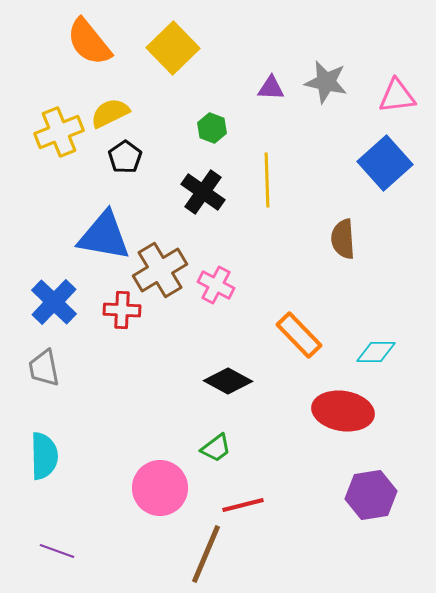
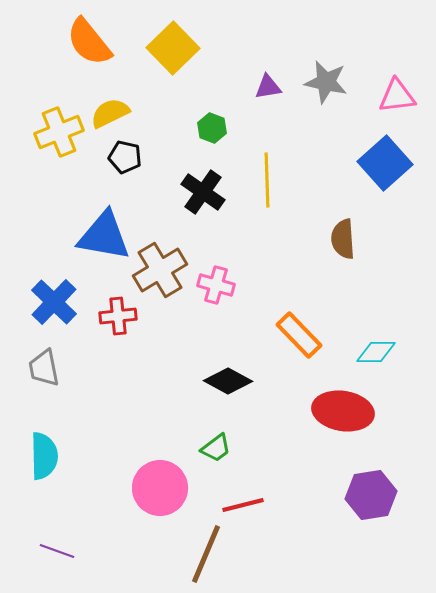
purple triangle: moved 3 px left, 1 px up; rotated 12 degrees counterclockwise
black pentagon: rotated 24 degrees counterclockwise
pink cross: rotated 12 degrees counterclockwise
red cross: moved 4 px left, 6 px down; rotated 9 degrees counterclockwise
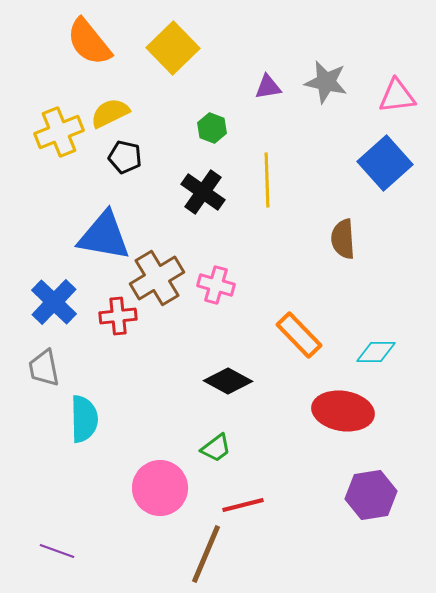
brown cross: moved 3 px left, 8 px down
cyan semicircle: moved 40 px right, 37 px up
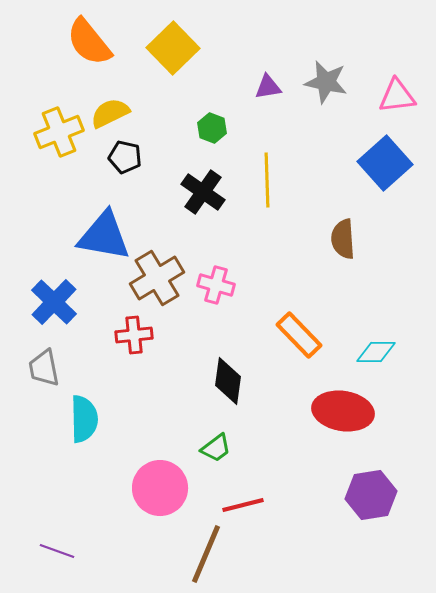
red cross: moved 16 px right, 19 px down
black diamond: rotated 69 degrees clockwise
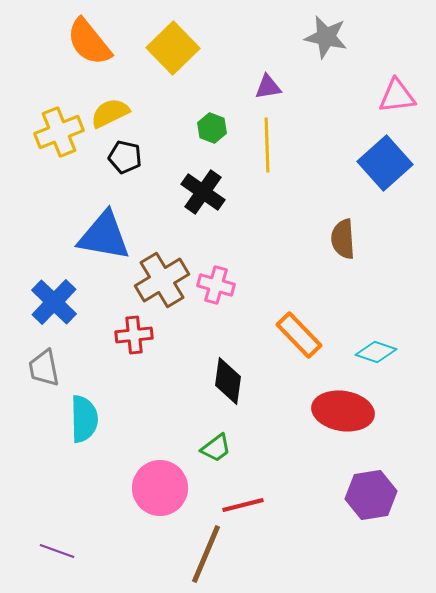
gray star: moved 45 px up
yellow line: moved 35 px up
brown cross: moved 5 px right, 2 px down
cyan diamond: rotated 18 degrees clockwise
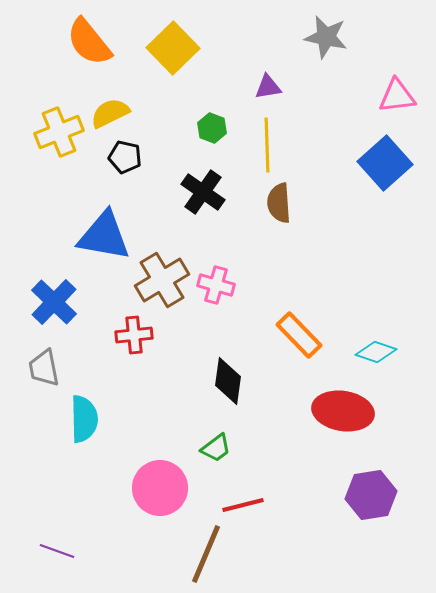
brown semicircle: moved 64 px left, 36 px up
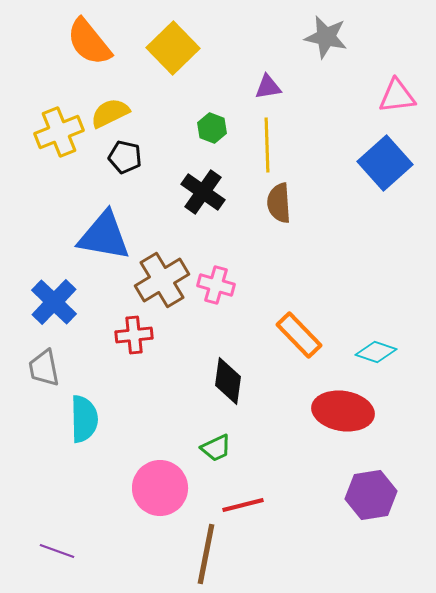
green trapezoid: rotated 12 degrees clockwise
brown line: rotated 12 degrees counterclockwise
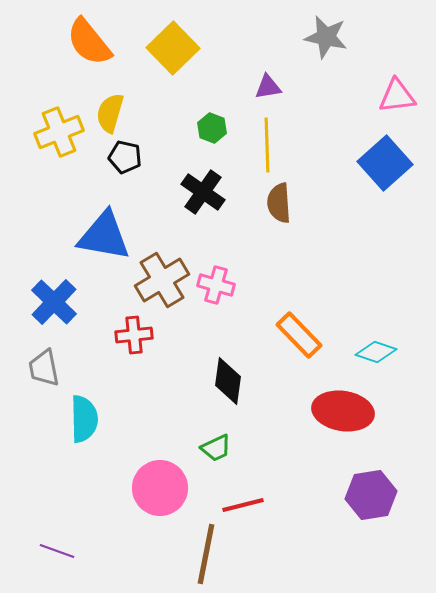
yellow semicircle: rotated 48 degrees counterclockwise
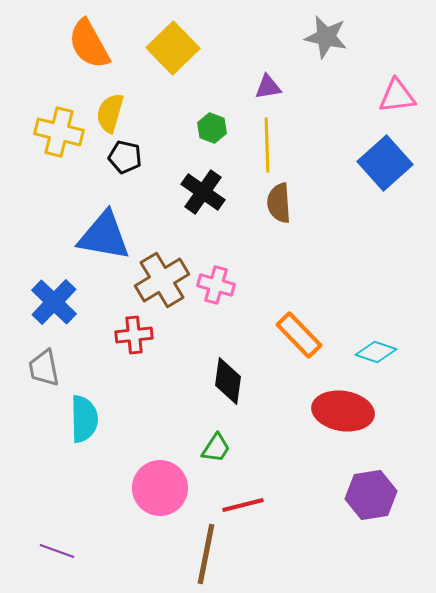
orange semicircle: moved 2 px down; rotated 10 degrees clockwise
yellow cross: rotated 36 degrees clockwise
green trapezoid: rotated 32 degrees counterclockwise
